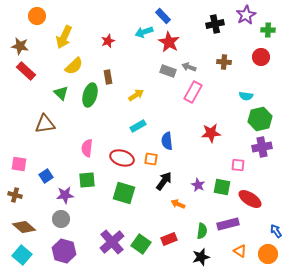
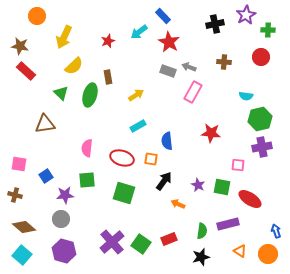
cyan arrow at (144, 32): moved 5 px left; rotated 18 degrees counterclockwise
red star at (211, 133): rotated 12 degrees clockwise
blue arrow at (276, 231): rotated 16 degrees clockwise
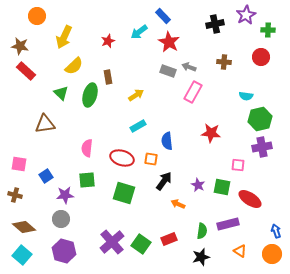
orange circle at (268, 254): moved 4 px right
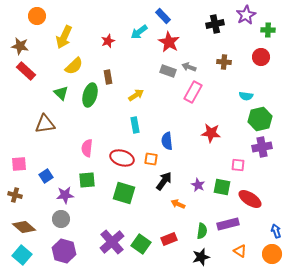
cyan rectangle at (138, 126): moved 3 px left, 1 px up; rotated 70 degrees counterclockwise
pink square at (19, 164): rotated 14 degrees counterclockwise
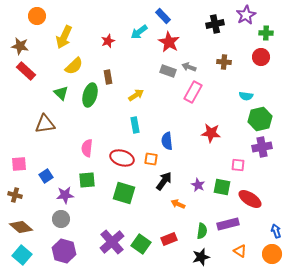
green cross at (268, 30): moved 2 px left, 3 px down
brown diamond at (24, 227): moved 3 px left
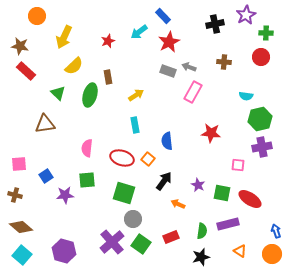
red star at (169, 42): rotated 15 degrees clockwise
green triangle at (61, 93): moved 3 px left
orange square at (151, 159): moved 3 px left; rotated 32 degrees clockwise
green square at (222, 187): moved 6 px down
gray circle at (61, 219): moved 72 px right
red rectangle at (169, 239): moved 2 px right, 2 px up
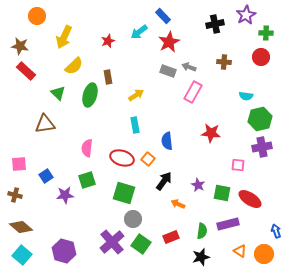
green square at (87, 180): rotated 12 degrees counterclockwise
orange circle at (272, 254): moved 8 px left
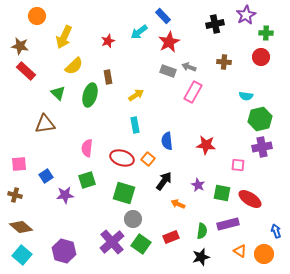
red star at (211, 133): moved 5 px left, 12 px down
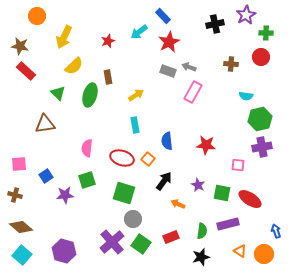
brown cross at (224, 62): moved 7 px right, 2 px down
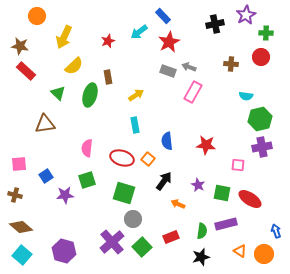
purple rectangle at (228, 224): moved 2 px left
green square at (141, 244): moved 1 px right, 3 px down; rotated 12 degrees clockwise
